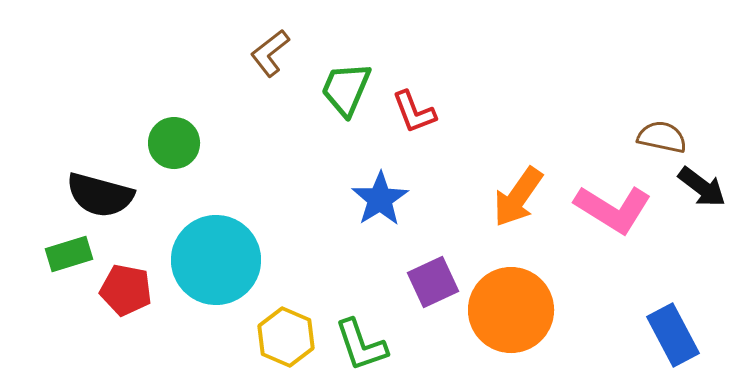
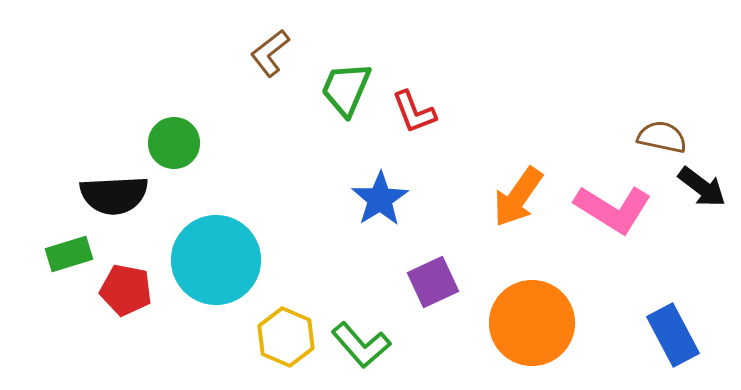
black semicircle: moved 14 px right; rotated 18 degrees counterclockwise
orange circle: moved 21 px right, 13 px down
green L-shape: rotated 22 degrees counterclockwise
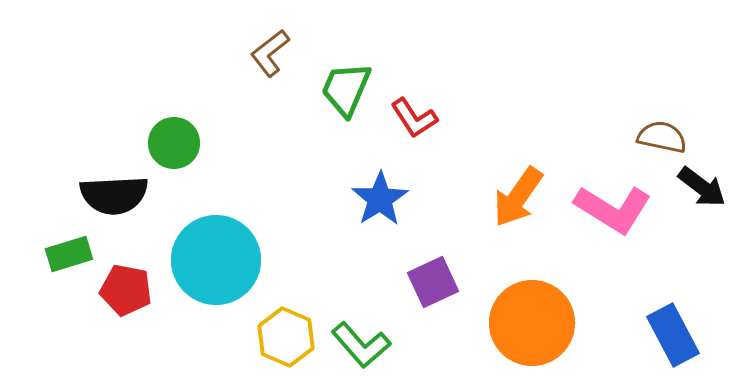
red L-shape: moved 6 px down; rotated 12 degrees counterclockwise
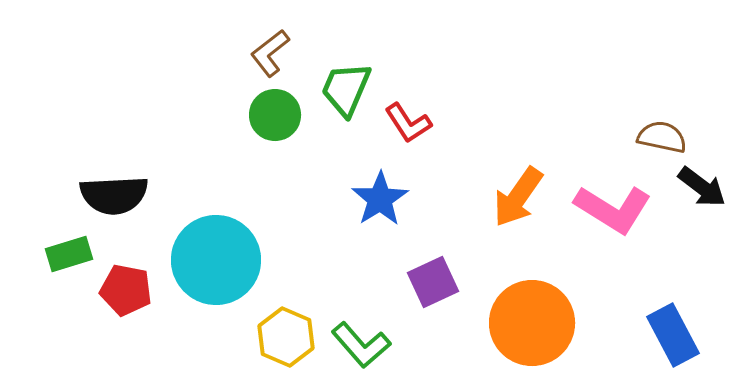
red L-shape: moved 6 px left, 5 px down
green circle: moved 101 px right, 28 px up
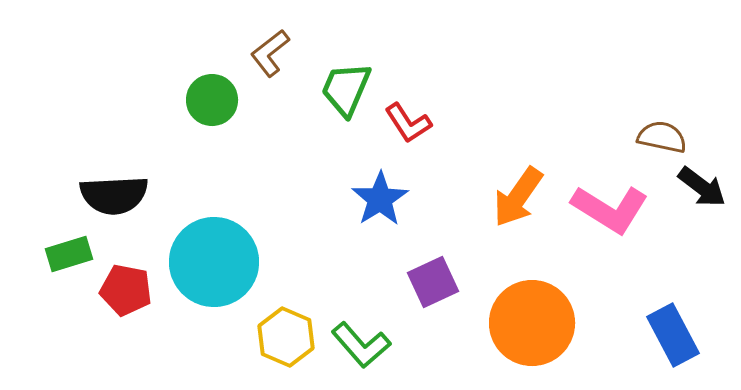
green circle: moved 63 px left, 15 px up
pink L-shape: moved 3 px left
cyan circle: moved 2 px left, 2 px down
